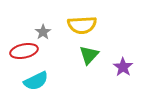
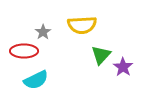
red ellipse: rotated 12 degrees clockwise
green triangle: moved 12 px right
cyan semicircle: moved 1 px up
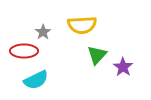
green triangle: moved 4 px left
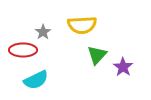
red ellipse: moved 1 px left, 1 px up
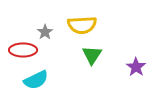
gray star: moved 2 px right
green triangle: moved 5 px left; rotated 10 degrees counterclockwise
purple star: moved 13 px right
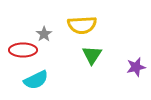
gray star: moved 1 px left, 2 px down
purple star: rotated 24 degrees clockwise
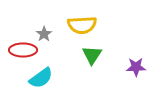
purple star: rotated 12 degrees clockwise
cyan semicircle: moved 5 px right, 2 px up; rotated 10 degrees counterclockwise
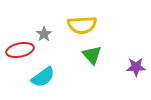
red ellipse: moved 3 px left; rotated 12 degrees counterclockwise
green triangle: rotated 15 degrees counterclockwise
cyan semicircle: moved 2 px right, 1 px up
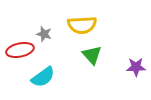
gray star: rotated 21 degrees counterclockwise
